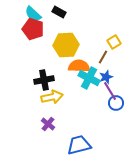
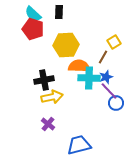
black rectangle: rotated 64 degrees clockwise
cyan cross: rotated 25 degrees counterclockwise
purple line: moved 1 px left; rotated 12 degrees counterclockwise
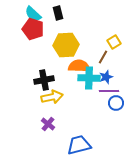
black rectangle: moved 1 px left, 1 px down; rotated 16 degrees counterclockwise
purple line: rotated 48 degrees counterclockwise
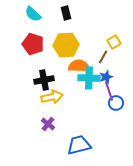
black rectangle: moved 8 px right
red pentagon: moved 15 px down
purple line: rotated 72 degrees clockwise
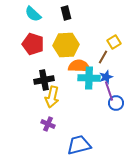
yellow arrow: rotated 115 degrees clockwise
purple cross: rotated 16 degrees counterclockwise
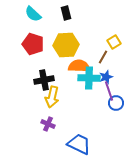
blue trapezoid: moved 1 px up; rotated 40 degrees clockwise
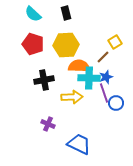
yellow square: moved 1 px right
brown line: rotated 16 degrees clockwise
purple line: moved 5 px left, 2 px down
yellow arrow: moved 20 px right; rotated 105 degrees counterclockwise
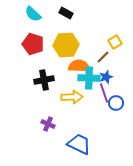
black rectangle: rotated 48 degrees counterclockwise
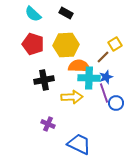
yellow square: moved 2 px down
